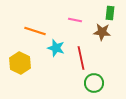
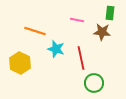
pink line: moved 2 px right
cyan star: moved 1 px down
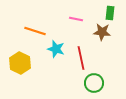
pink line: moved 1 px left, 1 px up
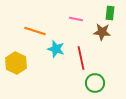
yellow hexagon: moved 4 px left
green circle: moved 1 px right
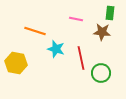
yellow hexagon: rotated 15 degrees counterclockwise
green circle: moved 6 px right, 10 px up
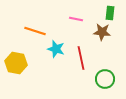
green circle: moved 4 px right, 6 px down
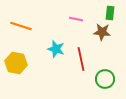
orange line: moved 14 px left, 5 px up
red line: moved 1 px down
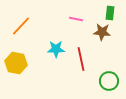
orange line: rotated 65 degrees counterclockwise
cyan star: rotated 18 degrees counterclockwise
green circle: moved 4 px right, 2 px down
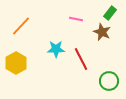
green rectangle: rotated 32 degrees clockwise
brown star: rotated 18 degrees clockwise
red line: rotated 15 degrees counterclockwise
yellow hexagon: rotated 20 degrees clockwise
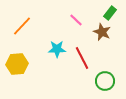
pink line: moved 1 px down; rotated 32 degrees clockwise
orange line: moved 1 px right
cyan star: moved 1 px right
red line: moved 1 px right, 1 px up
yellow hexagon: moved 1 px right, 1 px down; rotated 25 degrees clockwise
green circle: moved 4 px left
